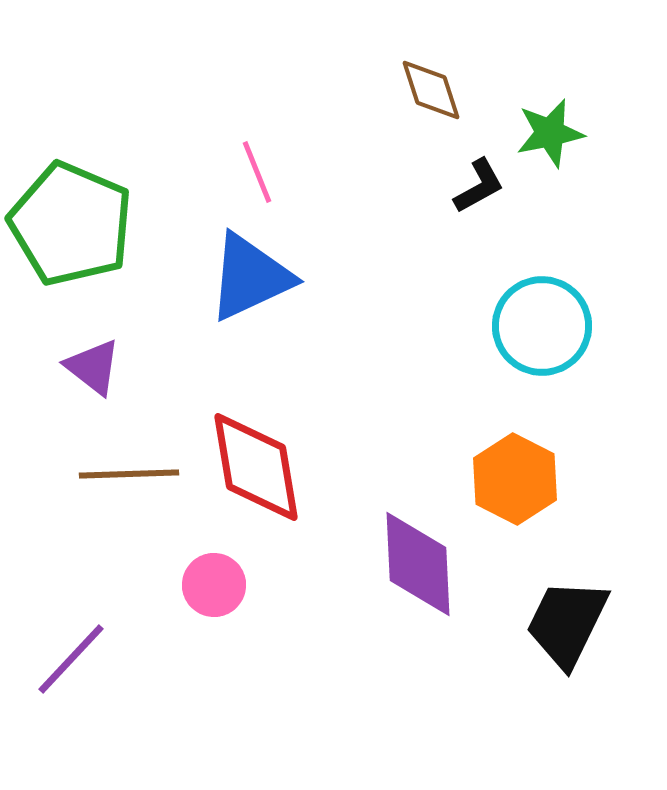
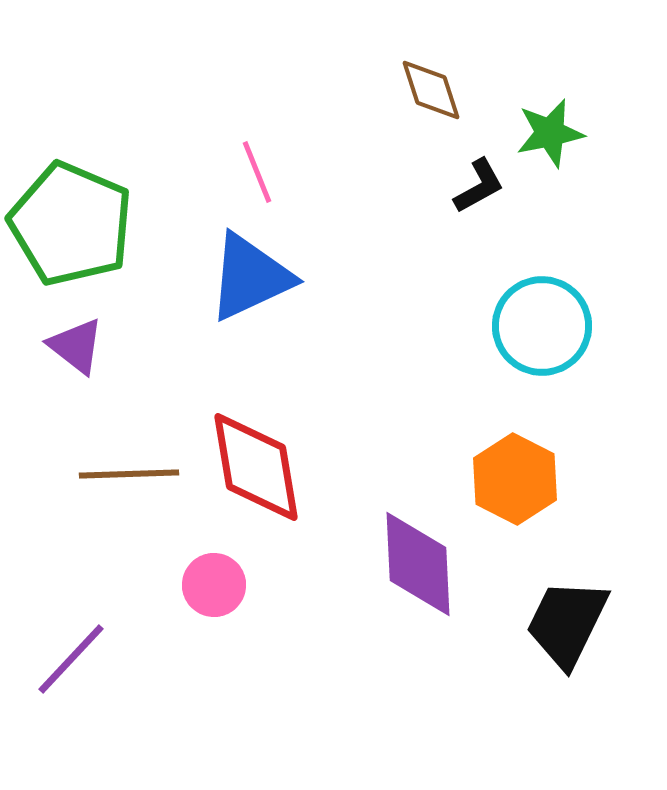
purple triangle: moved 17 px left, 21 px up
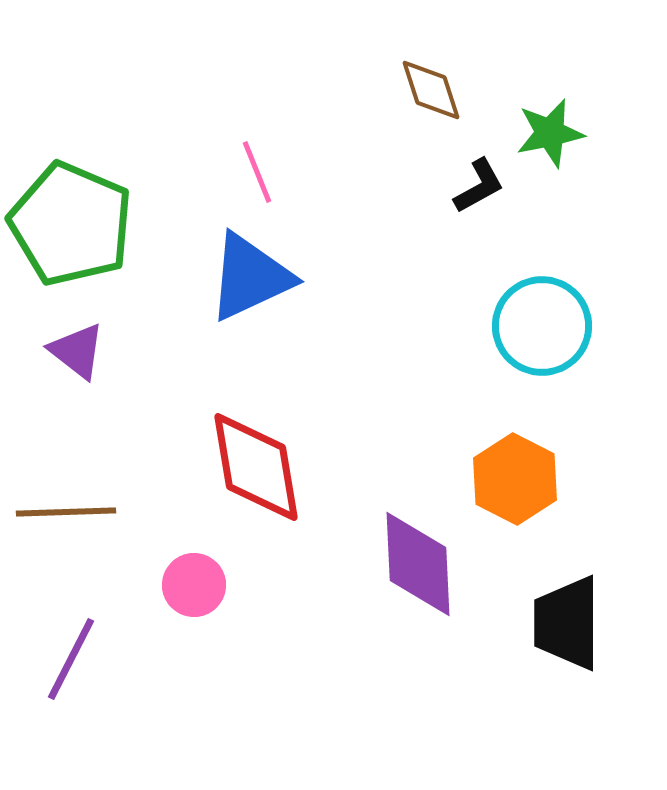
purple triangle: moved 1 px right, 5 px down
brown line: moved 63 px left, 38 px down
pink circle: moved 20 px left
black trapezoid: rotated 26 degrees counterclockwise
purple line: rotated 16 degrees counterclockwise
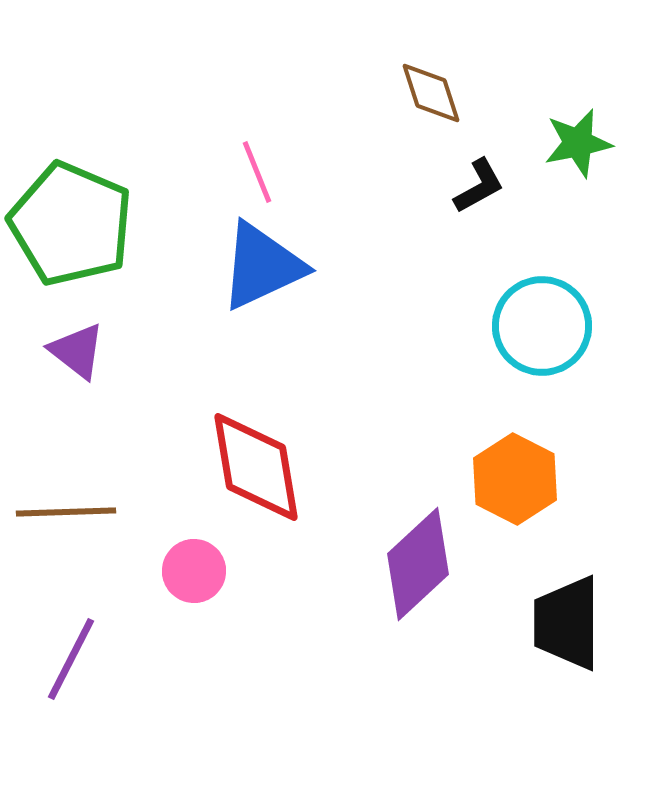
brown diamond: moved 3 px down
green star: moved 28 px right, 10 px down
blue triangle: moved 12 px right, 11 px up
purple diamond: rotated 50 degrees clockwise
pink circle: moved 14 px up
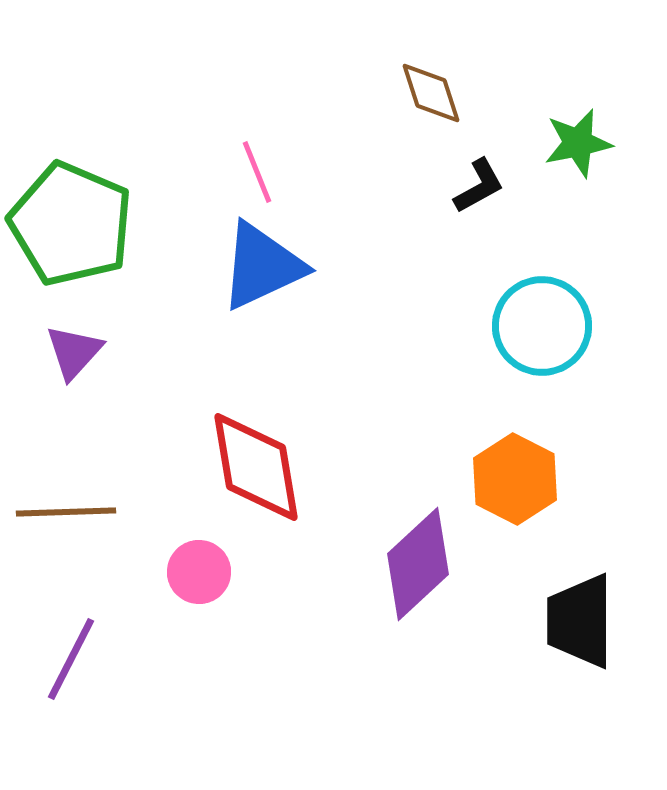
purple triangle: moved 3 px left, 1 px down; rotated 34 degrees clockwise
pink circle: moved 5 px right, 1 px down
black trapezoid: moved 13 px right, 2 px up
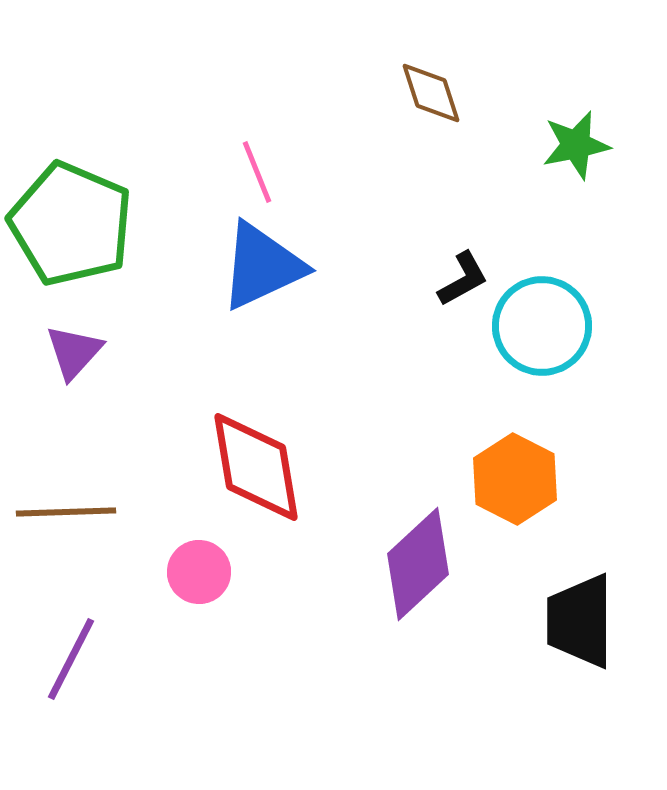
green star: moved 2 px left, 2 px down
black L-shape: moved 16 px left, 93 px down
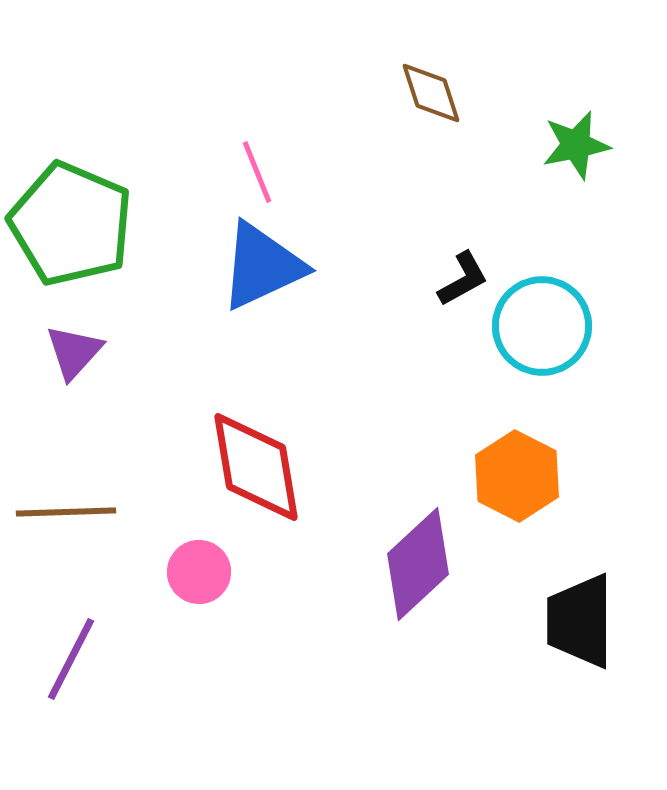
orange hexagon: moved 2 px right, 3 px up
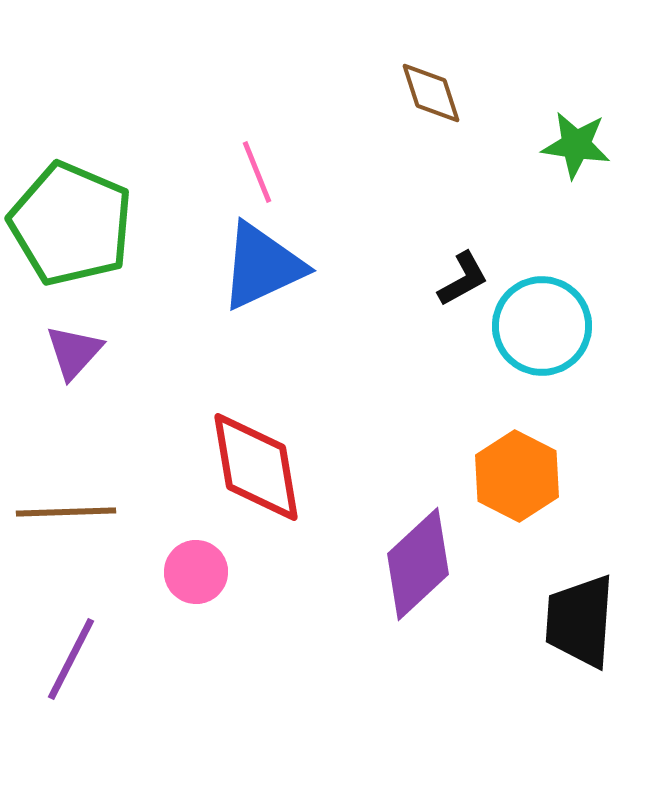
green star: rotated 20 degrees clockwise
pink circle: moved 3 px left
black trapezoid: rotated 4 degrees clockwise
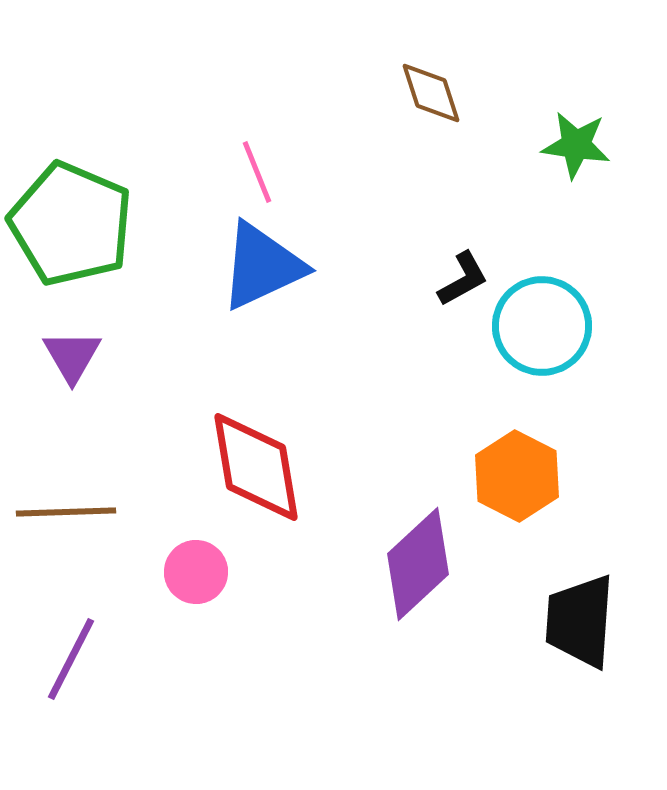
purple triangle: moved 2 px left, 4 px down; rotated 12 degrees counterclockwise
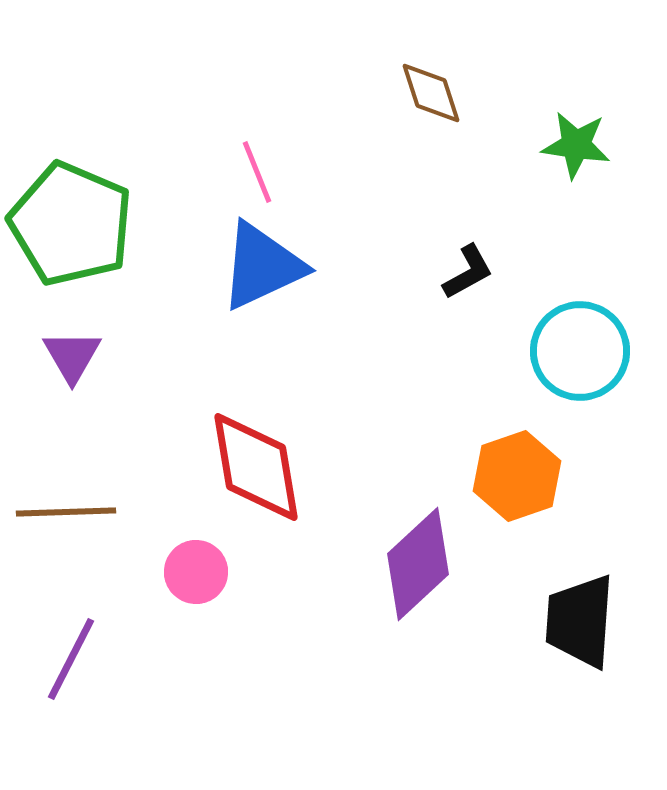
black L-shape: moved 5 px right, 7 px up
cyan circle: moved 38 px right, 25 px down
orange hexagon: rotated 14 degrees clockwise
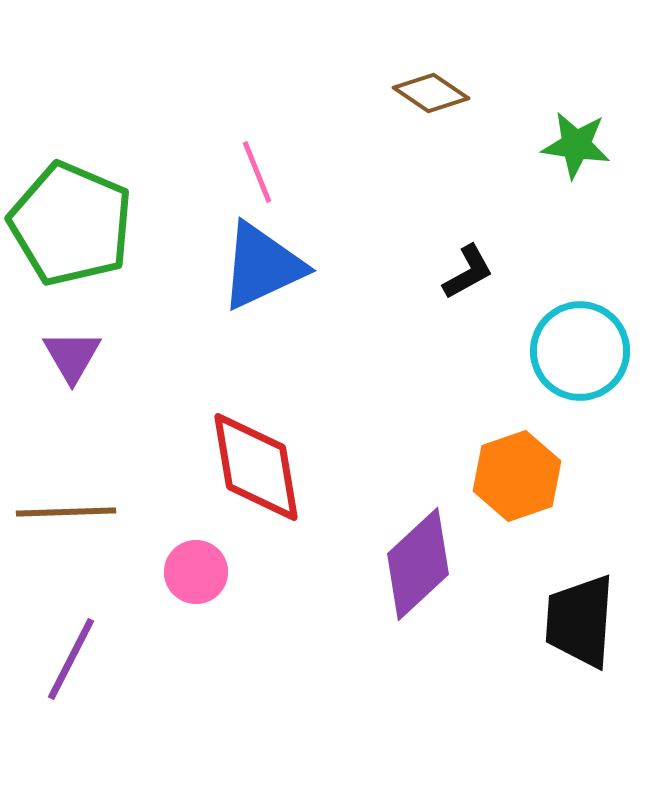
brown diamond: rotated 38 degrees counterclockwise
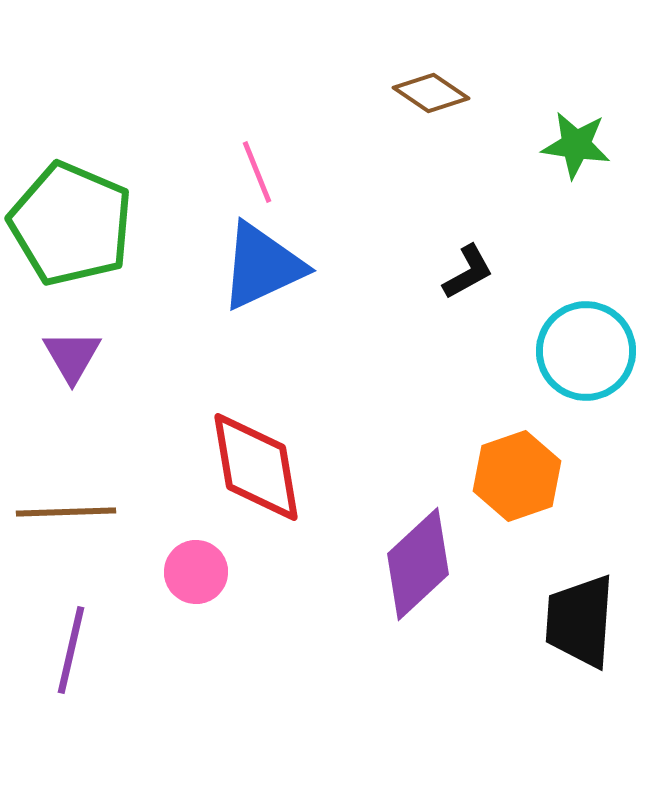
cyan circle: moved 6 px right
purple line: moved 9 px up; rotated 14 degrees counterclockwise
